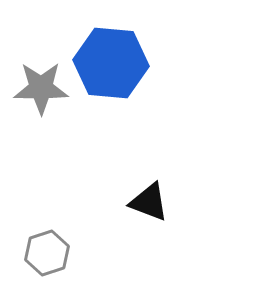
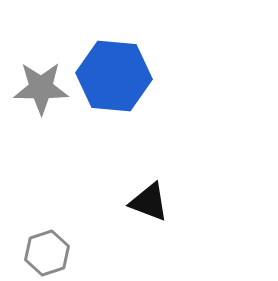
blue hexagon: moved 3 px right, 13 px down
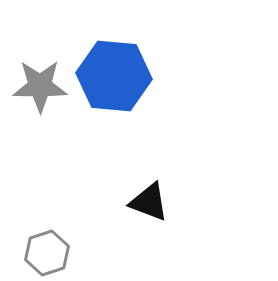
gray star: moved 1 px left, 2 px up
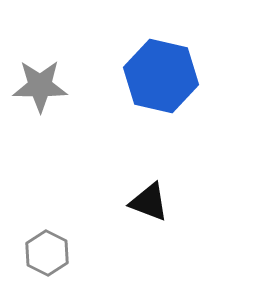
blue hexagon: moved 47 px right; rotated 8 degrees clockwise
gray hexagon: rotated 15 degrees counterclockwise
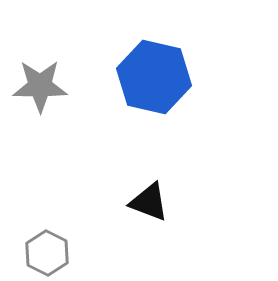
blue hexagon: moved 7 px left, 1 px down
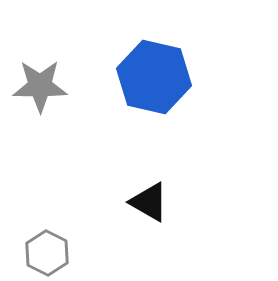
black triangle: rotated 9 degrees clockwise
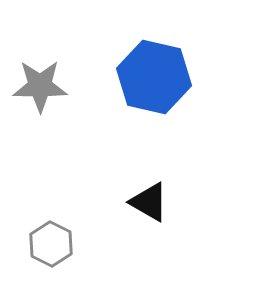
gray hexagon: moved 4 px right, 9 px up
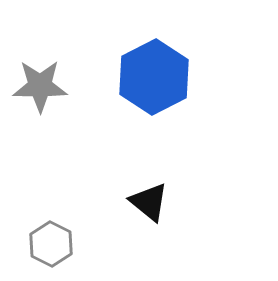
blue hexagon: rotated 20 degrees clockwise
black triangle: rotated 9 degrees clockwise
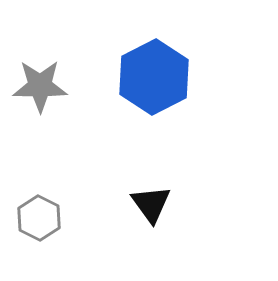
black triangle: moved 2 px right, 2 px down; rotated 15 degrees clockwise
gray hexagon: moved 12 px left, 26 px up
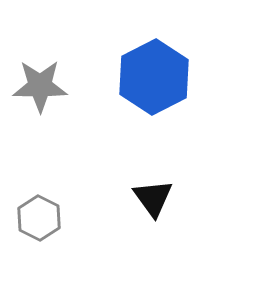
black triangle: moved 2 px right, 6 px up
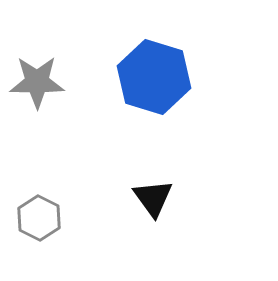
blue hexagon: rotated 16 degrees counterclockwise
gray star: moved 3 px left, 4 px up
